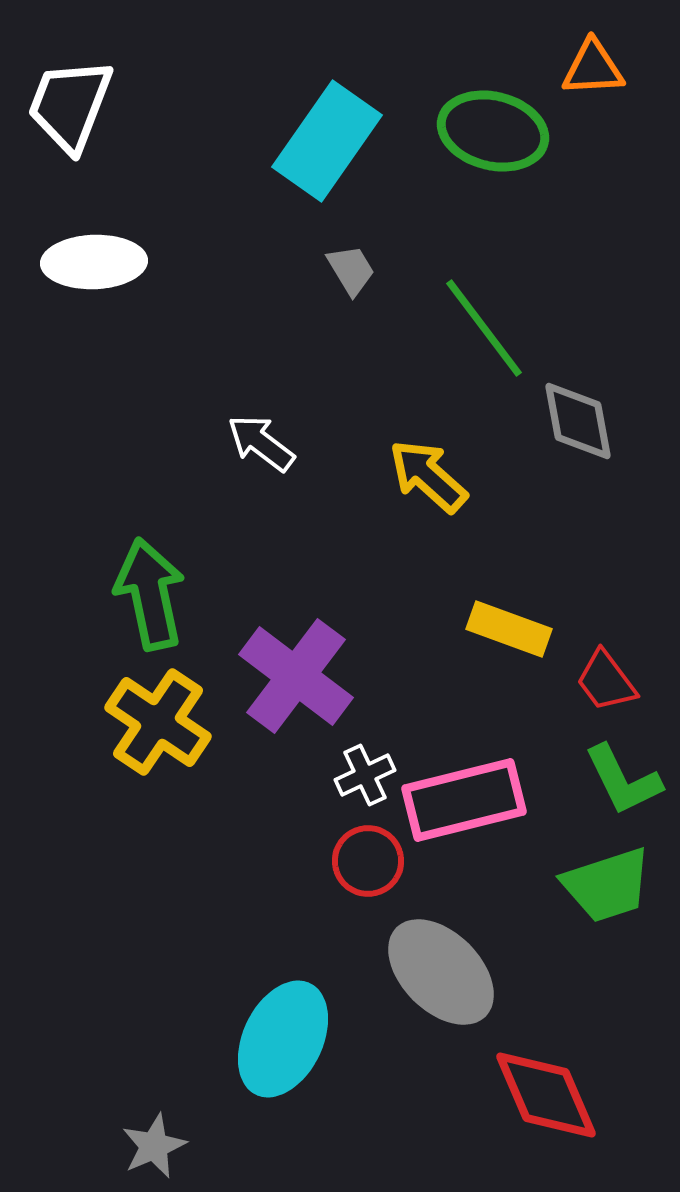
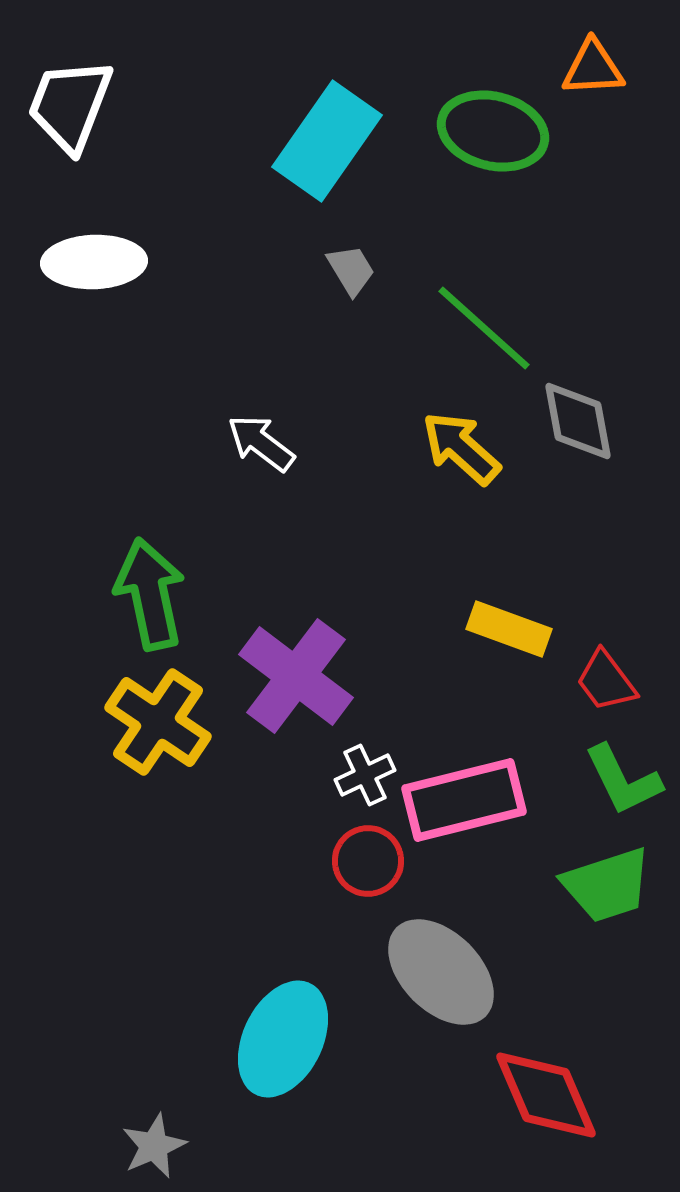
green line: rotated 11 degrees counterclockwise
yellow arrow: moved 33 px right, 28 px up
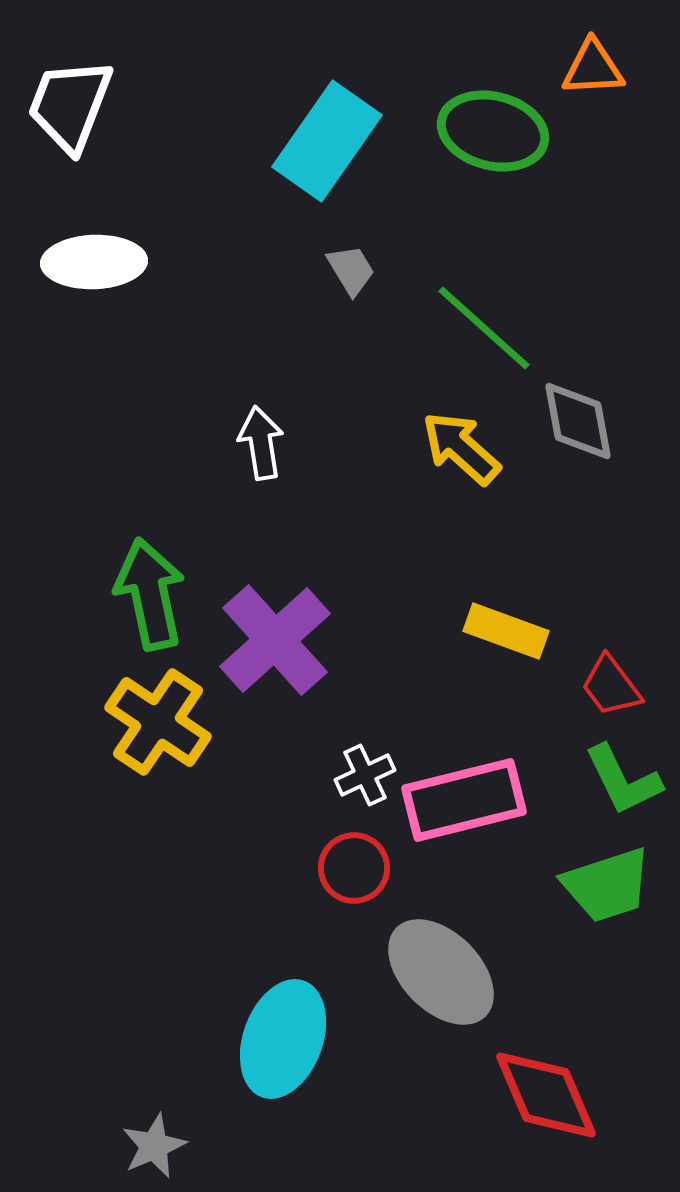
white arrow: rotated 44 degrees clockwise
yellow rectangle: moved 3 px left, 2 px down
purple cross: moved 21 px left, 36 px up; rotated 11 degrees clockwise
red trapezoid: moved 5 px right, 5 px down
red circle: moved 14 px left, 7 px down
cyan ellipse: rotated 6 degrees counterclockwise
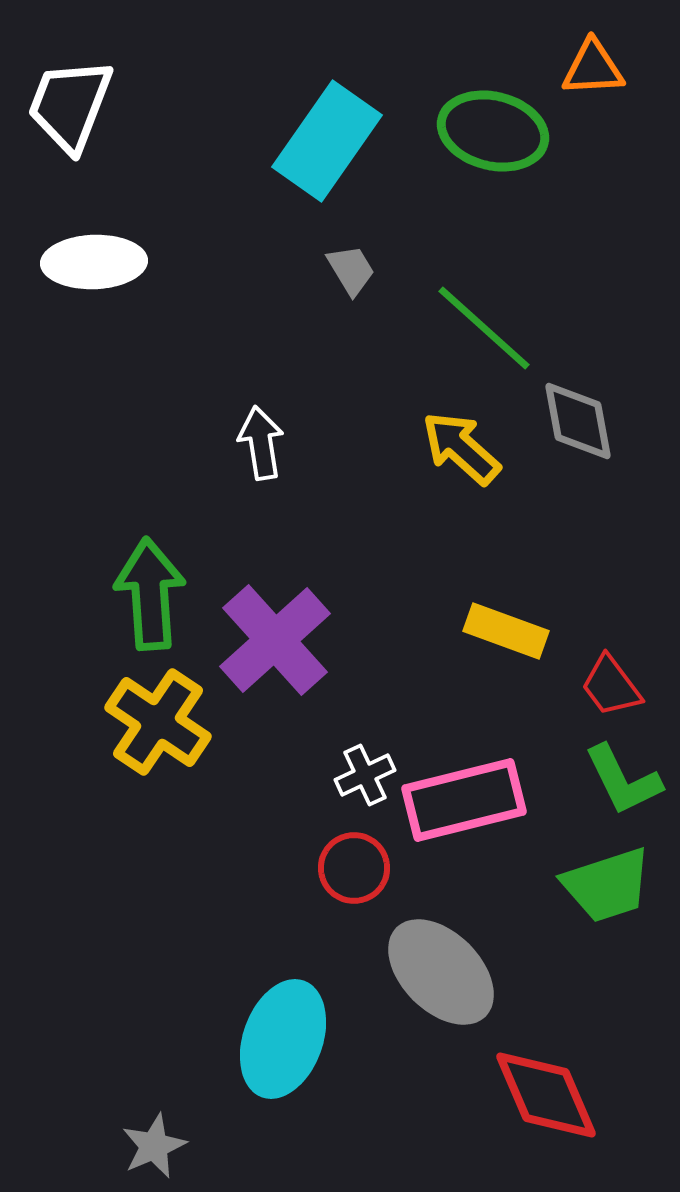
green arrow: rotated 8 degrees clockwise
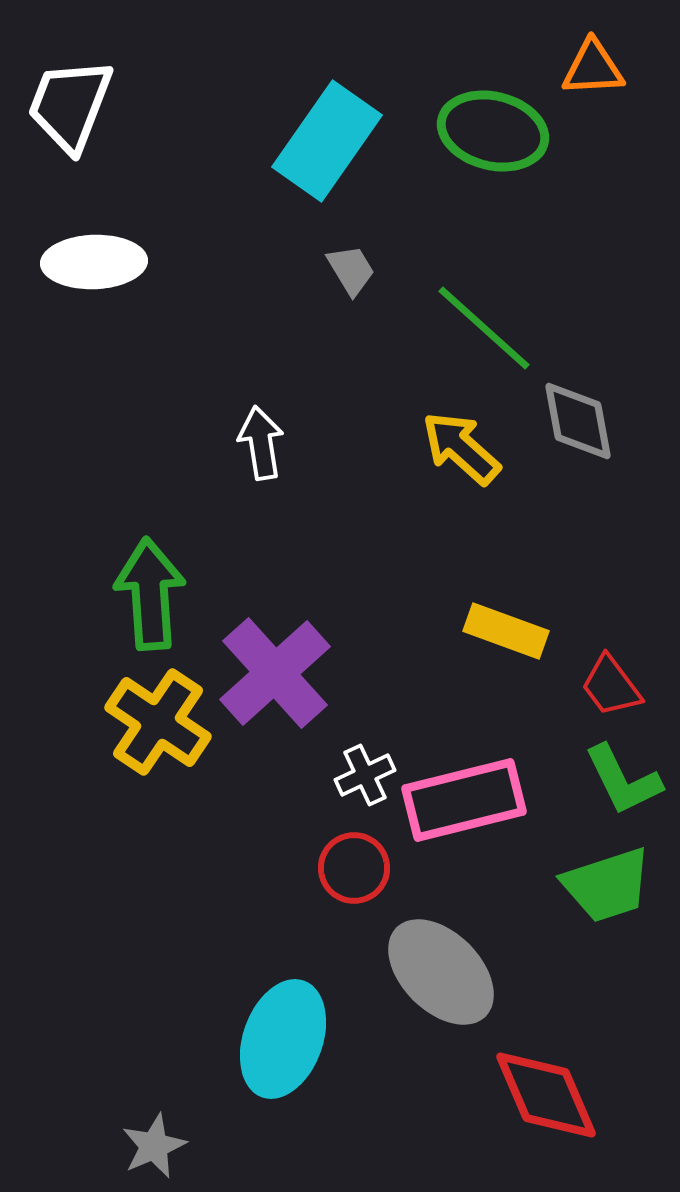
purple cross: moved 33 px down
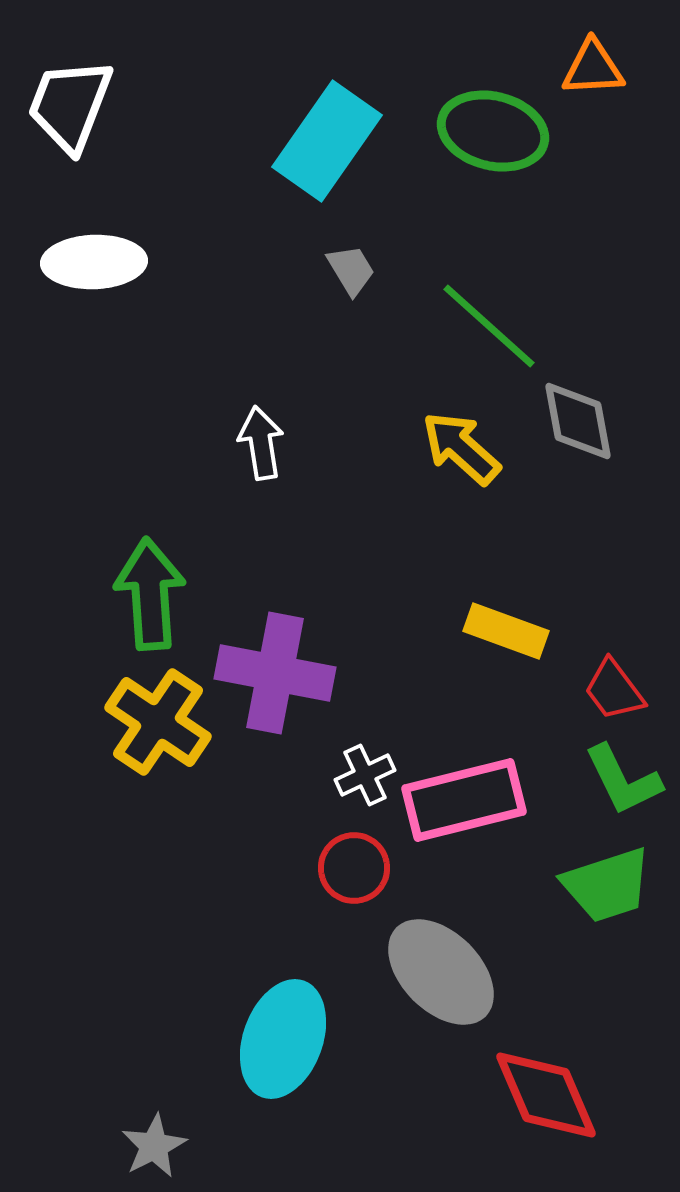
green line: moved 5 px right, 2 px up
purple cross: rotated 37 degrees counterclockwise
red trapezoid: moved 3 px right, 4 px down
gray star: rotated 4 degrees counterclockwise
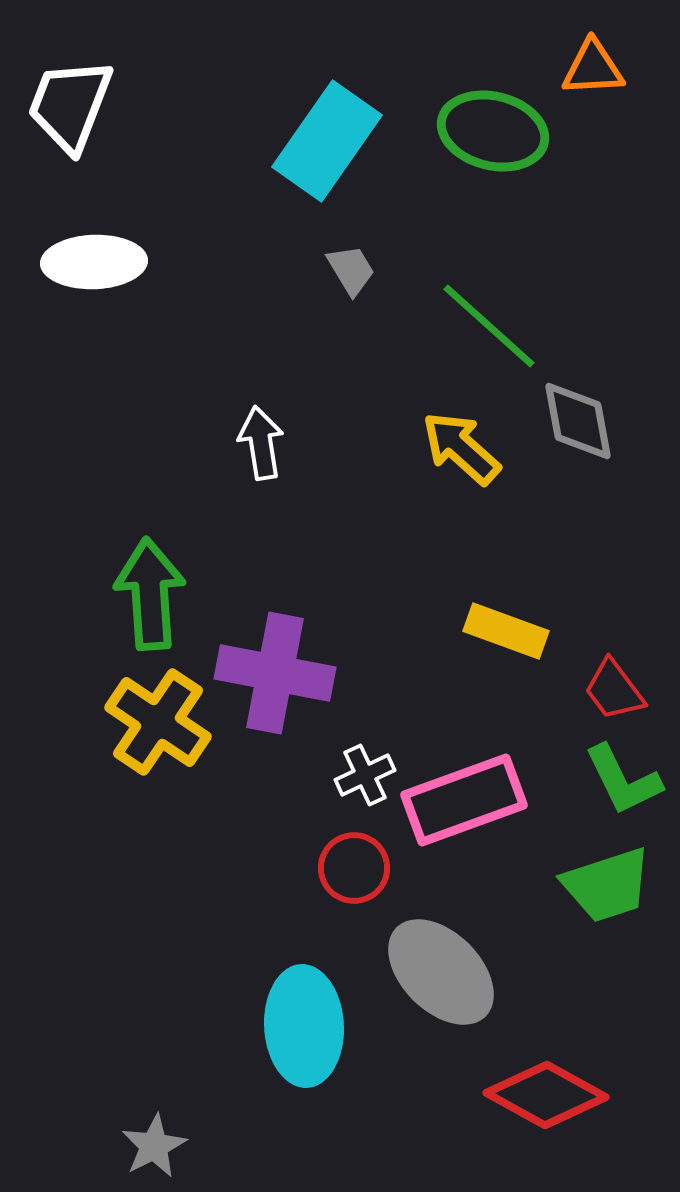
pink rectangle: rotated 6 degrees counterclockwise
cyan ellipse: moved 21 px right, 13 px up; rotated 23 degrees counterclockwise
red diamond: rotated 38 degrees counterclockwise
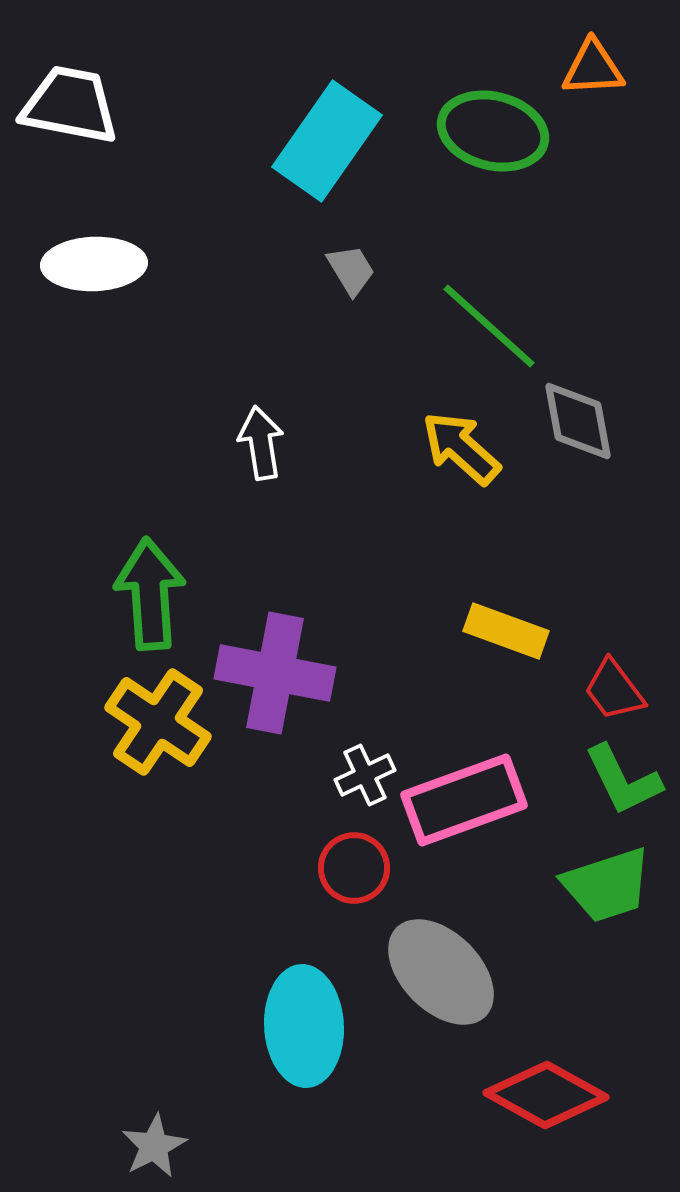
white trapezoid: rotated 80 degrees clockwise
white ellipse: moved 2 px down
